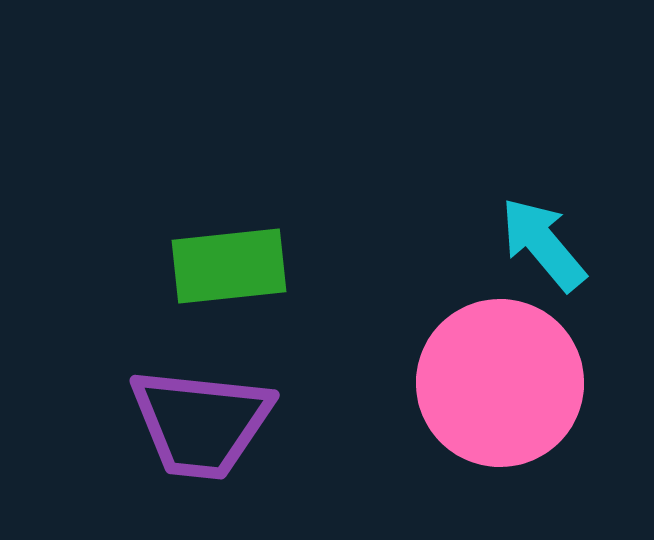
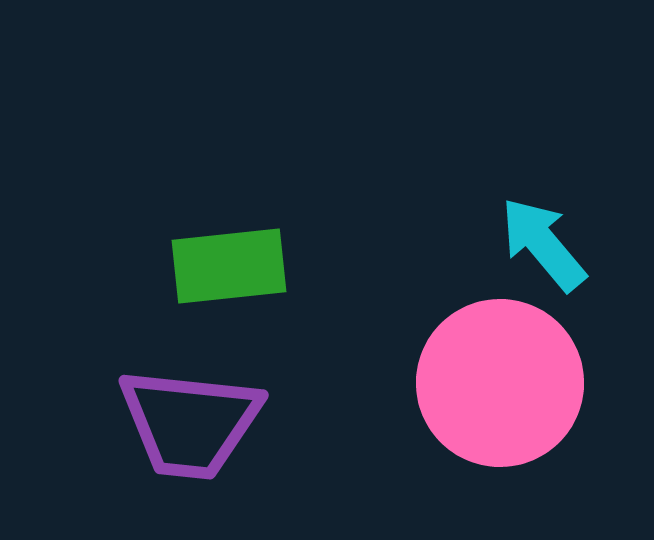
purple trapezoid: moved 11 px left
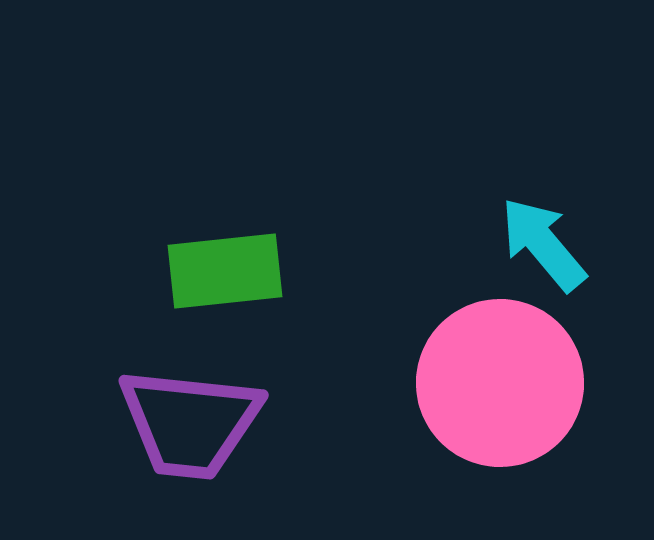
green rectangle: moved 4 px left, 5 px down
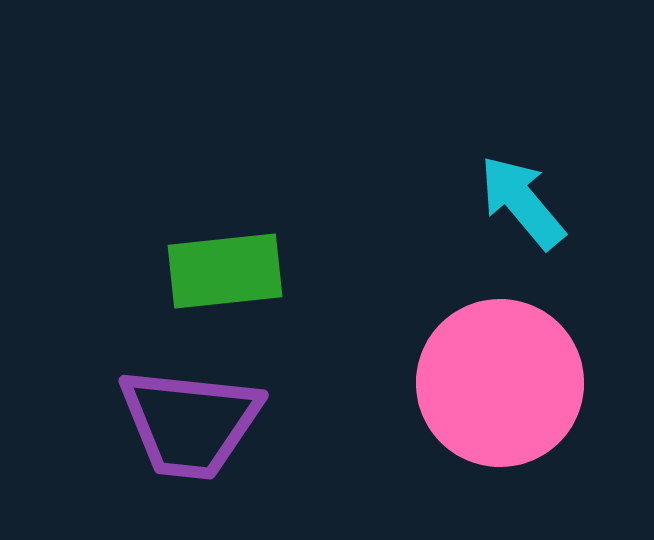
cyan arrow: moved 21 px left, 42 px up
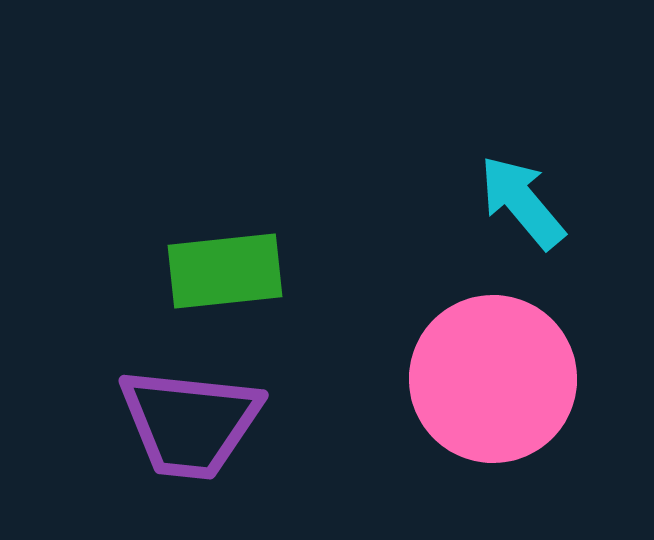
pink circle: moved 7 px left, 4 px up
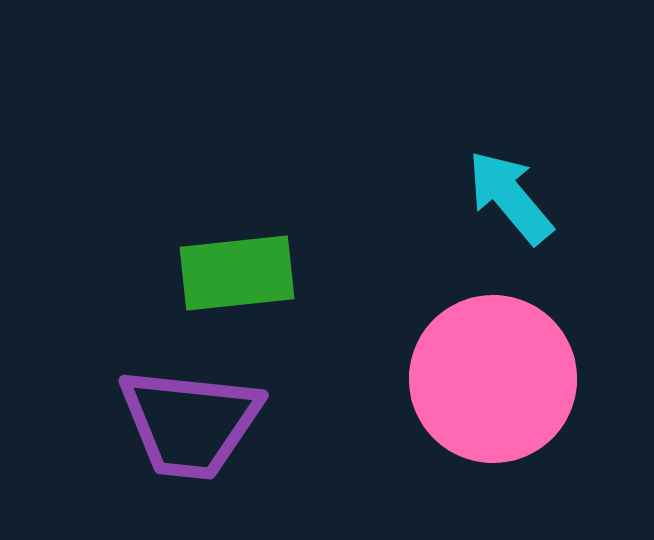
cyan arrow: moved 12 px left, 5 px up
green rectangle: moved 12 px right, 2 px down
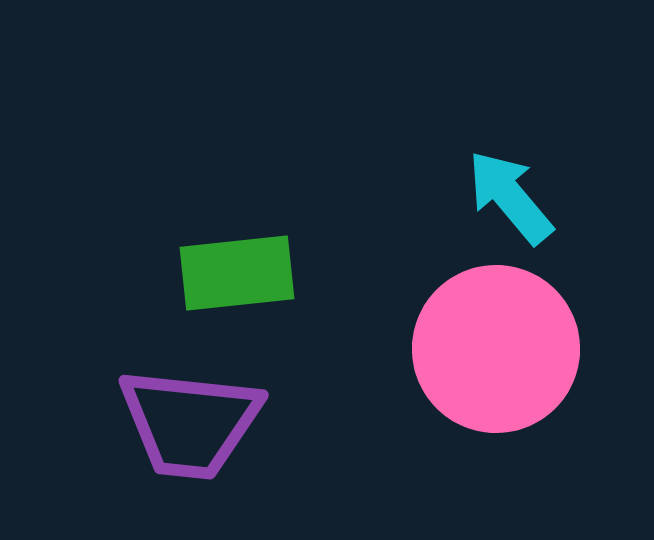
pink circle: moved 3 px right, 30 px up
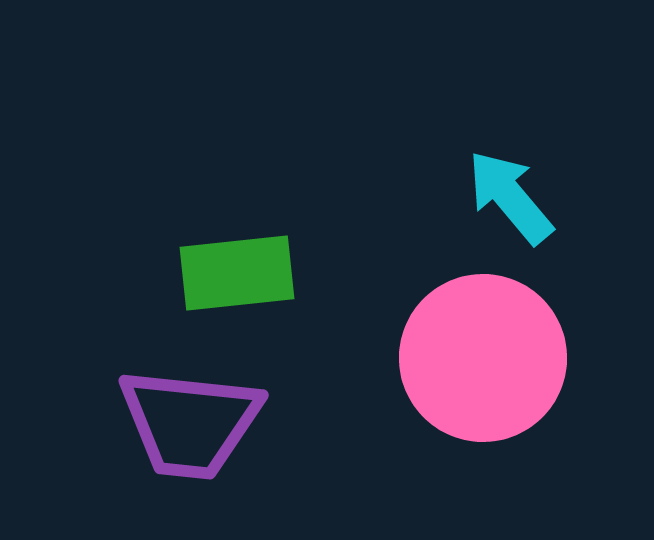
pink circle: moved 13 px left, 9 px down
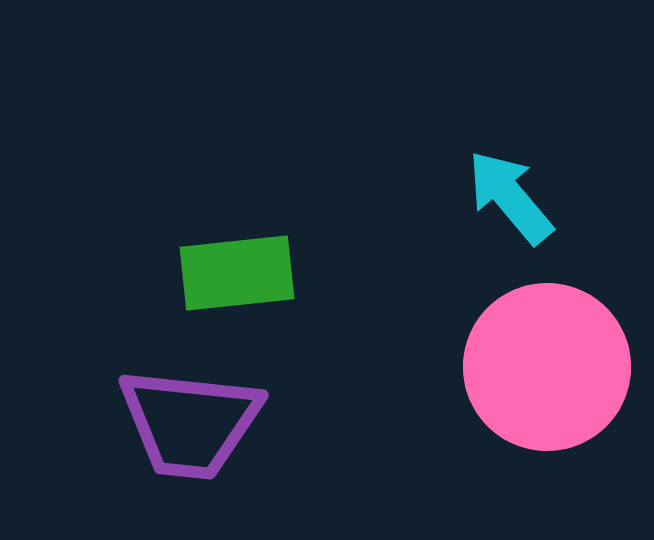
pink circle: moved 64 px right, 9 px down
